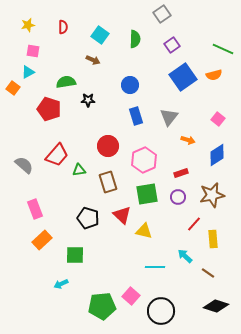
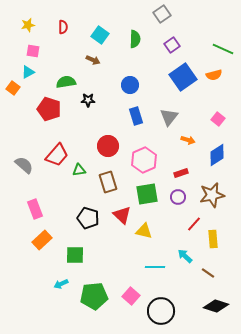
green pentagon at (102, 306): moved 8 px left, 10 px up
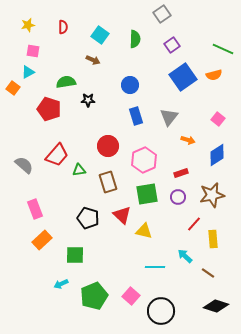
green pentagon at (94, 296): rotated 16 degrees counterclockwise
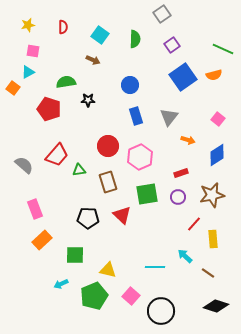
pink hexagon at (144, 160): moved 4 px left, 3 px up
black pentagon at (88, 218): rotated 15 degrees counterclockwise
yellow triangle at (144, 231): moved 36 px left, 39 px down
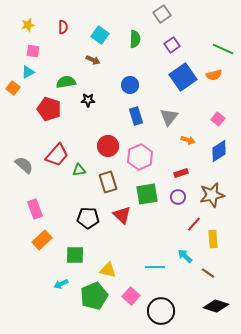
blue diamond at (217, 155): moved 2 px right, 4 px up
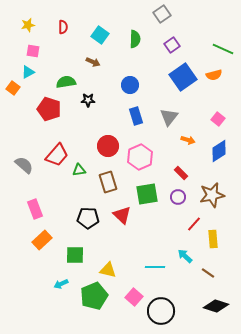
brown arrow at (93, 60): moved 2 px down
red rectangle at (181, 173): rotated 64 degrees clockwise
pink square at (131, 296): moved 3 px right, 1 px down
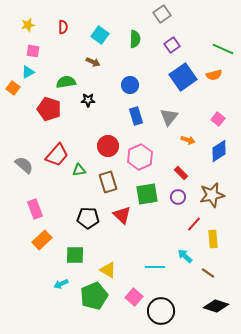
yellow triangle at (108, 270): rotated 18 degrees clockwise
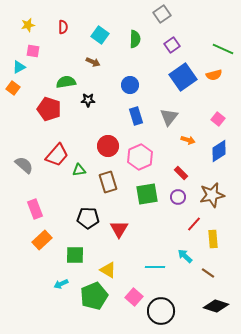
cyan triangle at (28, 72): moved 9 px left, 5 px up
red triangle at (122, 215): moved 3 px left, 14 px down; rotated 18 degrees clockwise
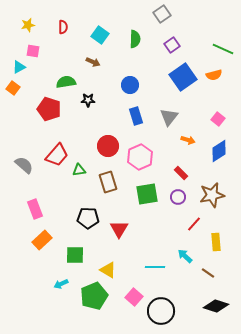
yellow rectangle at (213, 239): moved 3 px right, 3 px down
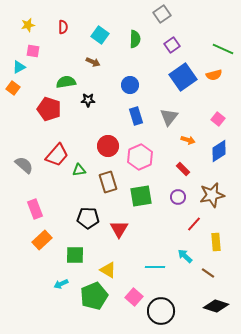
red rectangle at (181, 173): moved 2 px right, 4 px up
green square at (147, 194): moved 6 px left, 2 px down
